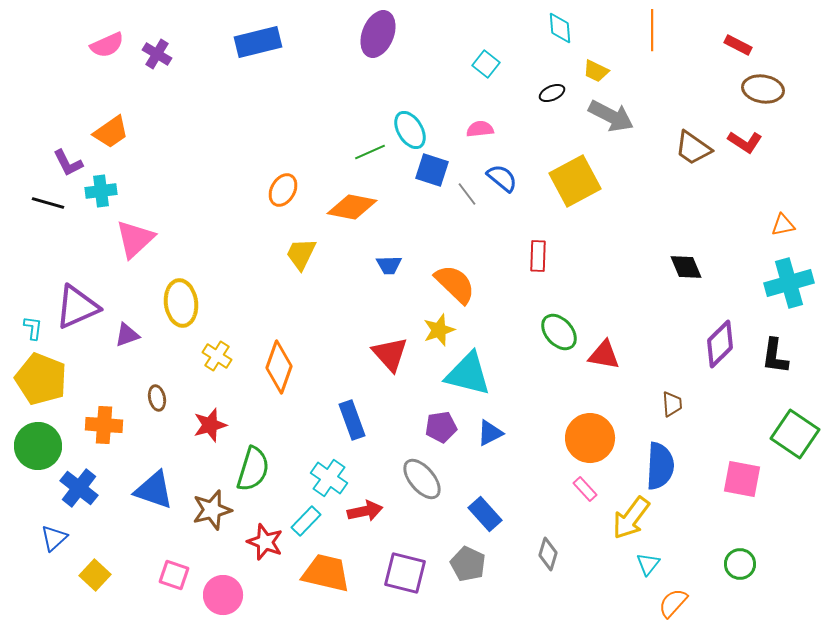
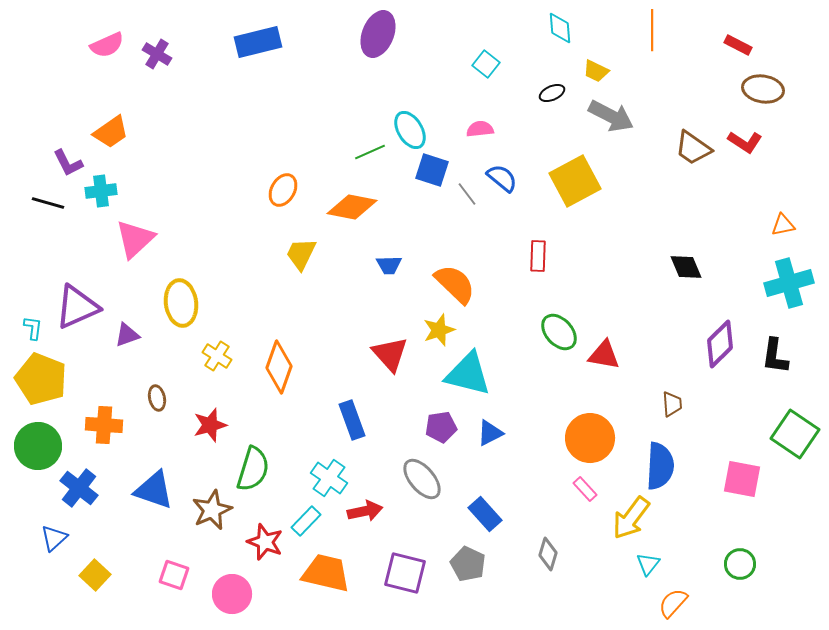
brown star at (212, 510): rotated 9 degrees counterclockwise
pink circle at (223, 595): moved 9 px right, 1 px up
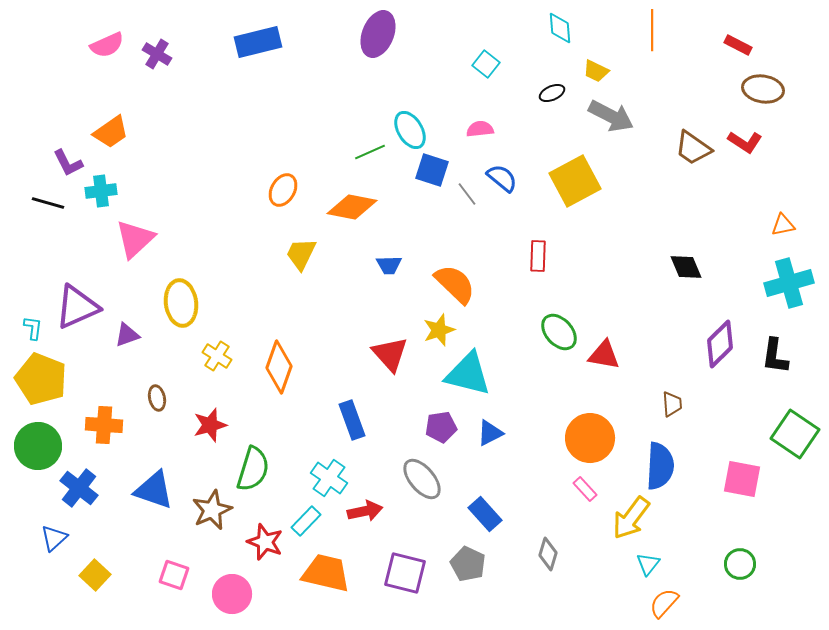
orange semicircle at (673, 603): moved 9 px left
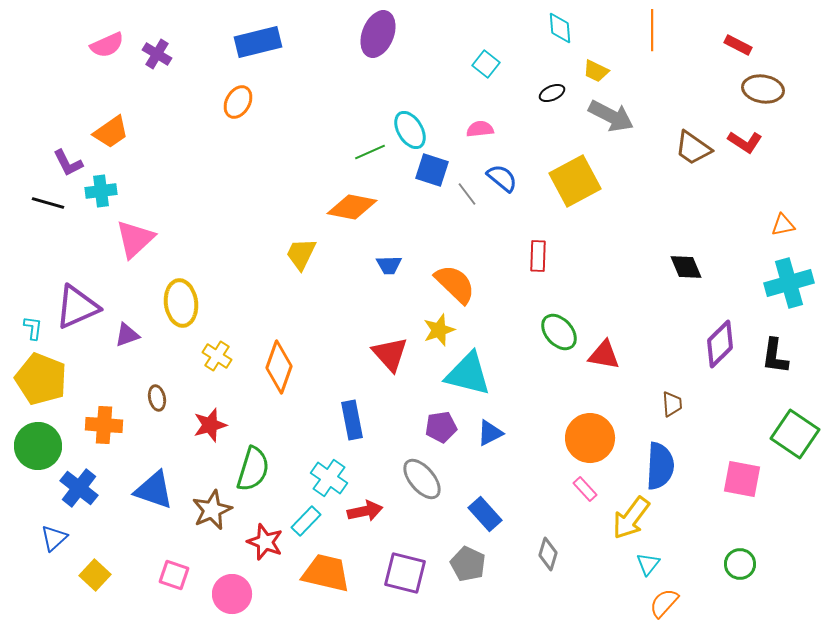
orange ellipse at (283, 190): moved 45 px left, 88 px up
blue rectangle at (352, 420): rotated 9 degrees clockwise
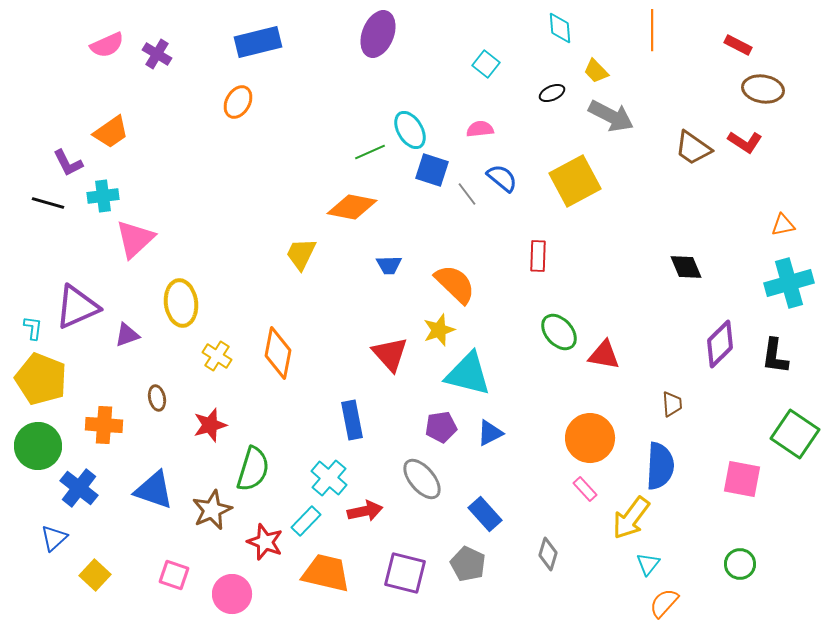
yellow trapezoid at (596, 71): rotated 20 degrees clockwise
cyan cross at (101, 191): moved 2 px right, 5 px down
orange diamond at (279, 367): moved 1 px left, 14 px up; rotated 9 degrees counterclockwise
cyan cross at (329, 478): rotated 6 degrees clockwise
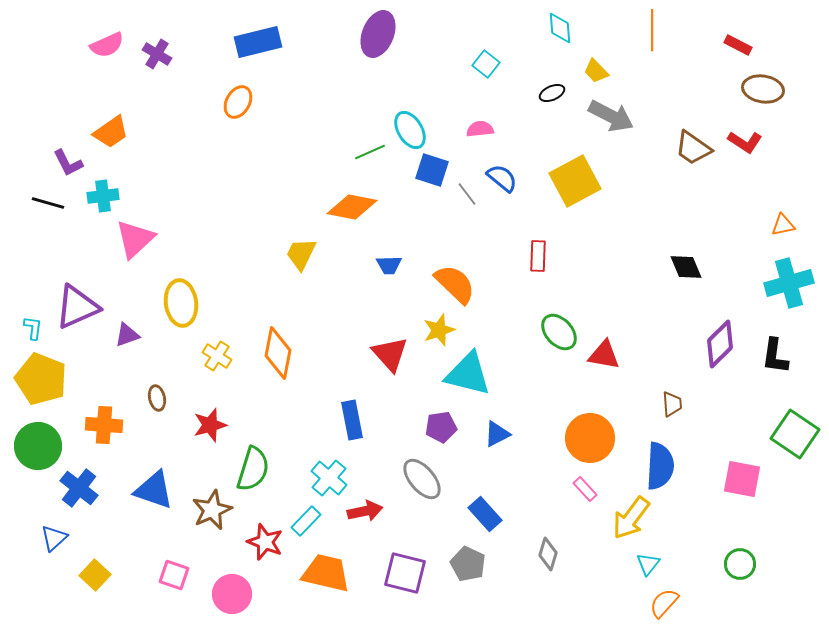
blue triangle at (490, 433): moved 7 px right, 1 px down
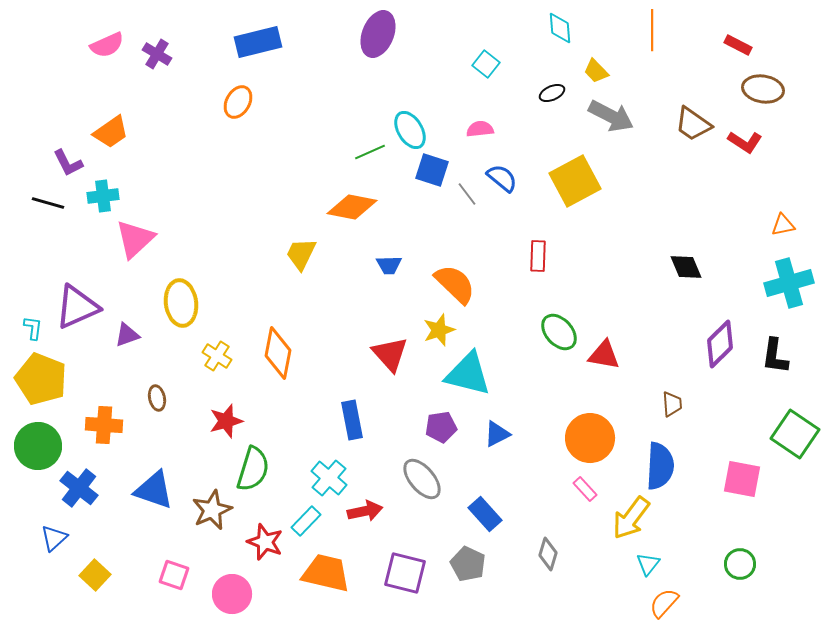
brown trapezoid at (693, 148): moved 24 px up
red star at (210, 425): moved 16 px right, 4 px up
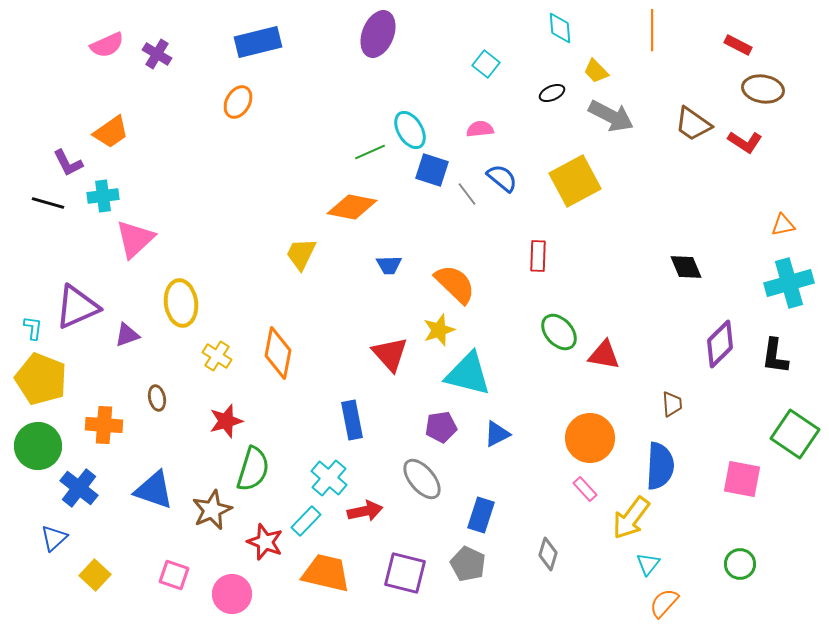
blue rectangle at (485, 514): moved 4 px left, 1 px down; rotated 60 degrees clockwise
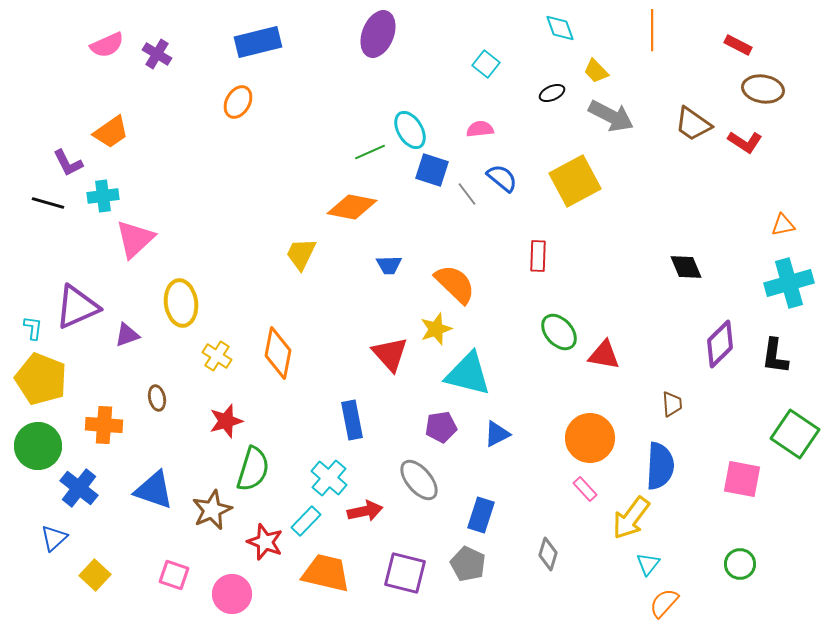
cyan diamond at (560, 28): rotated 16 degrees counterclockwise
yellow star at (439, 330): moved 3 px left, 1 px up
gray ellipse at (422, 479): moved 3 px left, 1 px down
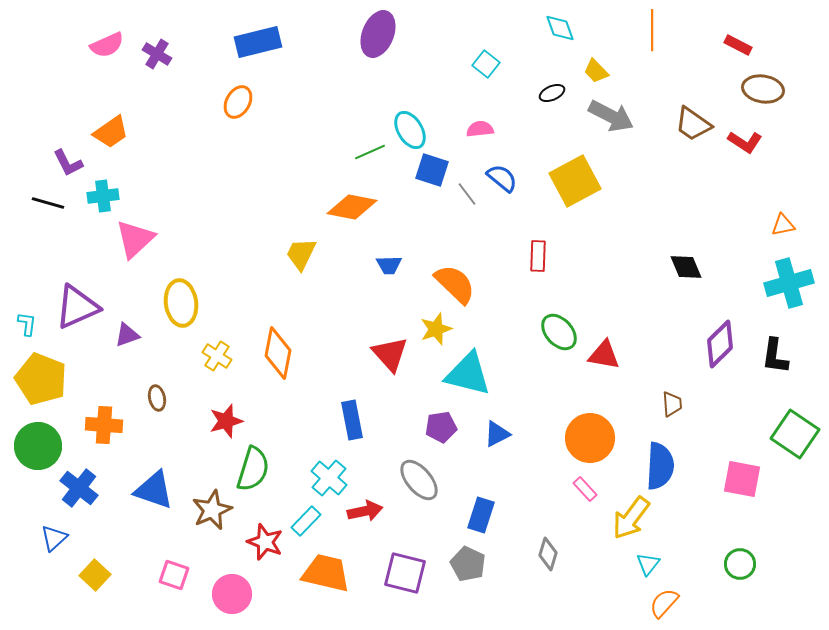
cyan L-shape at (33, 328): moved 6 px left, 4 px up
